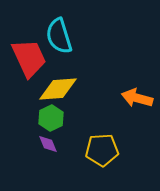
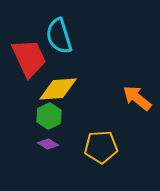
orange arrow: rotated 24 degrees clockwise
green hexagon: moved 2 px left, 2 px up
purple diamond: rotated 35 degrees counterclockwise
yellow pentagon: moved 1 px left, 3 px up
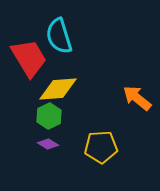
red trapezoid: rotated 6 degrees counterclockwise
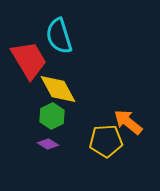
red trapezoid: moved 2 px down
yellow diamond: rotated 66 degrees clockwise
orange arrow: moved 9 px left, 24 px down
green hexagon: moved 3 px right
yellow pentagon: moved 5 px right, 6 px up
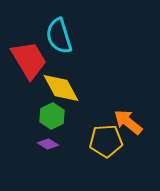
yellow diamond: moved 3 px right, 1 px up
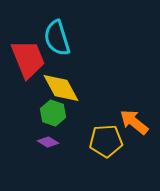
cyan semicircle: moved 2 px left, 2 px down
red trapezoid: moved 1 px left, 1 px up; rotated 9 degrees clockwise
green hexagon: moved 1 px right, 3 px up; rotated 15 degrees counterclockwise
orange arrow: moved 6 px right
purple diamond: moved 2 px up
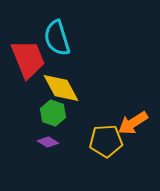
orange arrow: moved 1 px left, 1 px down; rotated 72 degrees counterclockwise
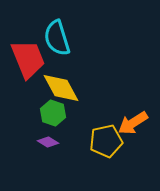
yellow pentagon: rotated 8 degrees counterclockwise
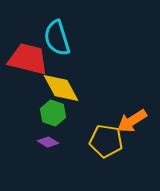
red trapezoid: rotated 54 degrees counterclockwise
orange arrow: moved 1 px left, 2 px up
yellow pentagon: rotated 20 degrees clockwise
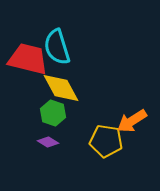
cyan semicircle: moved 9 px down
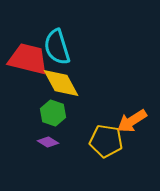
yellow diamond: moved 5 px up
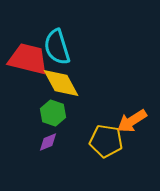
purple diamond: rotated 55 degrees counterclockwise
